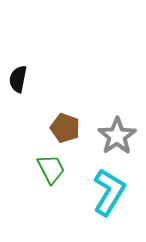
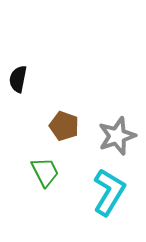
brown pentagon: moved 1 px left, 2 px up
gray star: rotated 15 degrees clockwise
green trapezoid: moved 6 px left, 3 px down
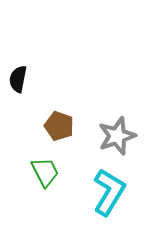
brown pentagon: moved 5 px left
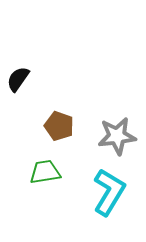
black semicircle: rotated 24 degrees clockwise
gray star: rotated 12 degrees clockwise
green trapezoid: rotated 72 degrees counterclockwise
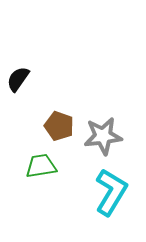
gray star: moved 14 px left
green trapezoid: moved 4 px left, 6 px up
cyan L-shape: moved 2 px right
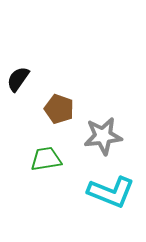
brown pentagon: moved 17 px up
green trapezoid: moved 5 px right, 7 px up
cyan L-shape: rotated 81 degrees clockwise
